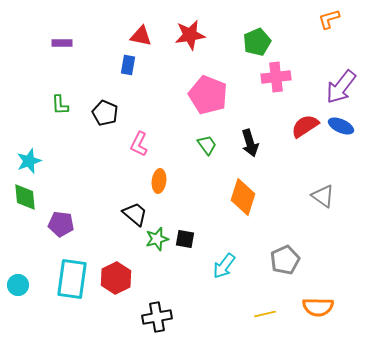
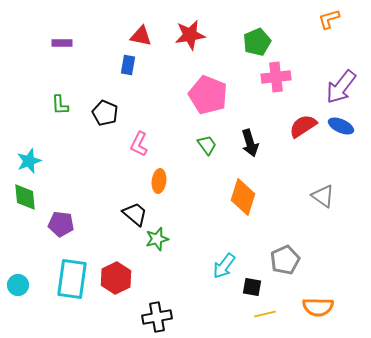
red semicircle: moved 2 px left
black square: moved 67 px right, 48 px down
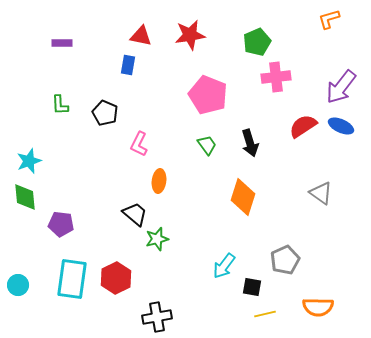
gray triangle: moved 2 px left, 3 px up
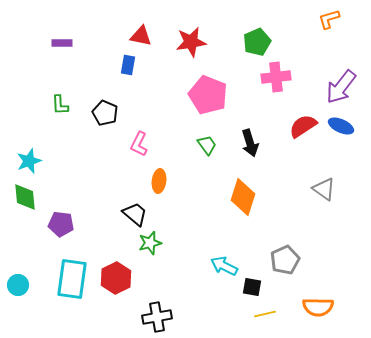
red star: moved 1 px right, 7 px down
gray triangle: moved 3 px right, 4 px up
green star: moved 7 px left, 4 px down
cyan arrow: rotated 80 degrees clockwise
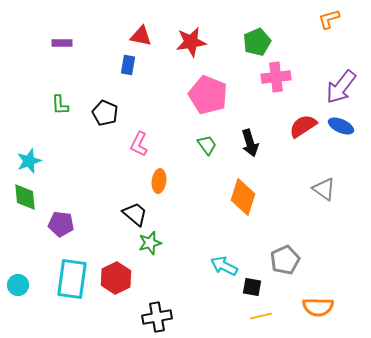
yellow line: moved 4 px left, 2 px down
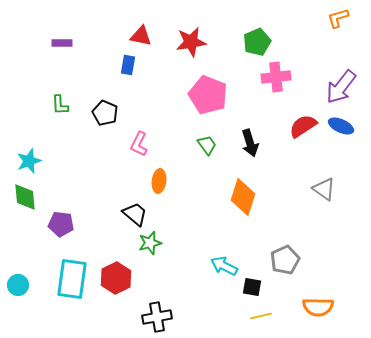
orange L-shape: moved 9 px right, 1 px up
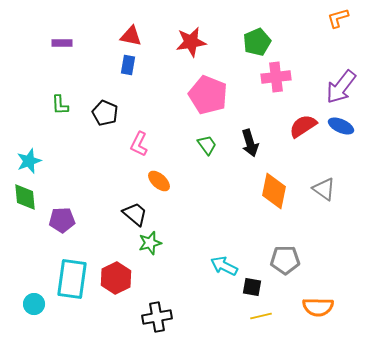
red triangle: moved 10 px left
orange ellipse: rotated 55 degrees counterclockwise
orange diamond: moved 31 px right, 6 px up; rotated 6 degrees counterclockwise
purple pentagon: moved 1 px right, 4 px up; rotated 10 degrees counterclockwise
gray pentagon: rotated 24 degrees clockwise
cyan circle: moved 16 px right, 19 px down
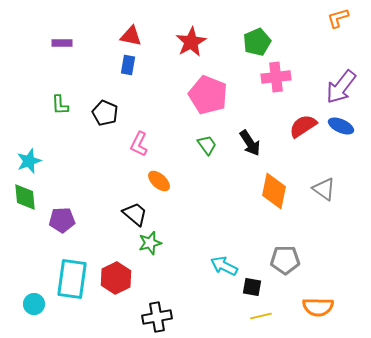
red star: rotated 20 degrees counterclockwise
black arrow: rotated 16 degrees counterclockwise
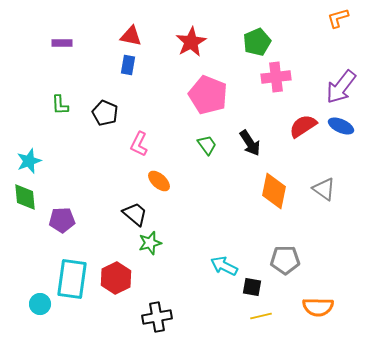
cyan circle: moved 6 px right
